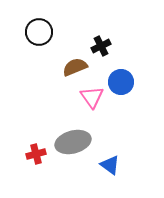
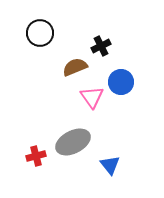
black circle: moved 1 px right, 1 px down
gray ellipse: rotated 12 degrees counterclockwise
red cross: moved 2 px down
blue triangle: rotated 15 degrees clockwise
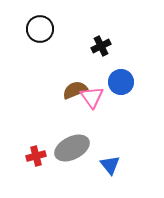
black circle: moved 4 px up
brown semicircle: moved 23 px down
gray ellipse: moved 1 px left, 6 px down
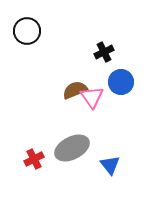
black circle: moved 13 px left, 2 px down
black cross: moved 3 px right, 6 px down
red cross: moved 2 px left, 3 px down; rotated 12 degrees counterclockwise
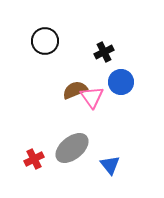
black circle: moved 18 px right, 10 px down
gray ellipse: rotated 12 degrees counterclockwise
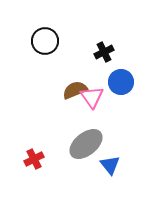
gray ellipse: moved 14 px right, 4 px up
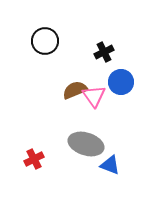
pink triangle: moved 2 px right, 1 px up
gray ellipse: rotated 56 degrees clockwise
blue triangle: rotated 30 degrees counterclockwise
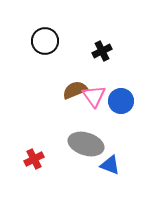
black cross: moved 2 px left, 1 px up
blue circle: moved 19 px down
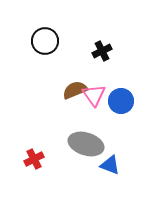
pink triangle: moved 1 px up
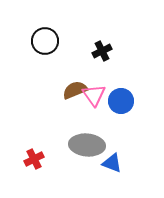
gray ellipse: moved 1 px right, 1 px down; rotated 12 degrees counterclockwise
blue triangle: moved 2 px right, 2 px up
